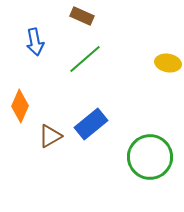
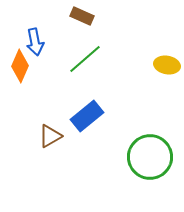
yellow ellipse: moved 1 px left, 2 px down
orange diamond: moved 40 px up
blue rectangle: moved 4 px left, 8 px up
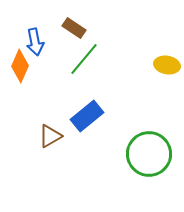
brown rectangle: moved 8 px left, 12 px down; rotated 10 degrees clockwise
green line: moved 1 px left; rotated 9 degrees counterclockwise
green circle: moved 1 px left, 3 px up
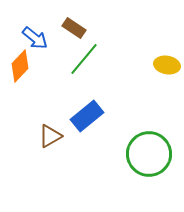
blue arrow: moved 4 px up; rotated 40 degrees counterclockwise
orange diamond: rotated 20 degrees clockwise
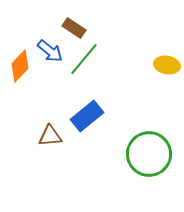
blue arrow: moved 15 px right, 13 px down
brown triangle: rotated 25 degrees clockwise
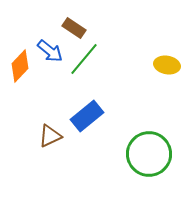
brown triangle: rotated 20 degrees counterclockwise
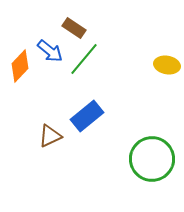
green circle: moved 3 px right, 5 px down
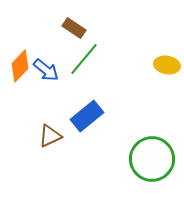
blue arrow: moved 4 px left, 19 px down
